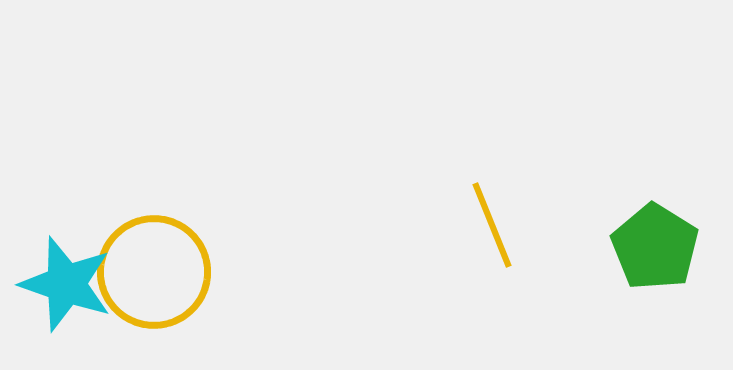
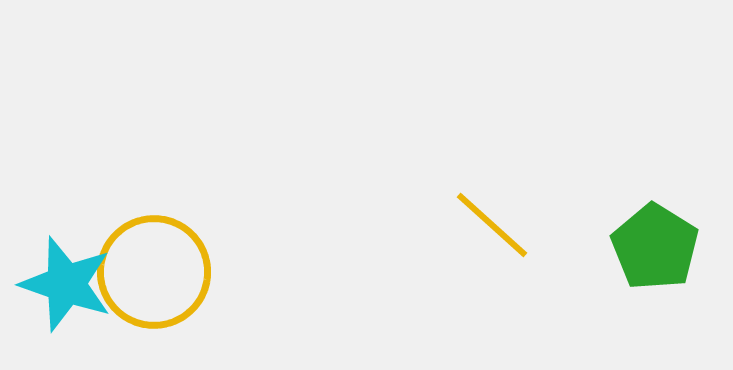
yellow line: rotated 26 degrees counterclockwise
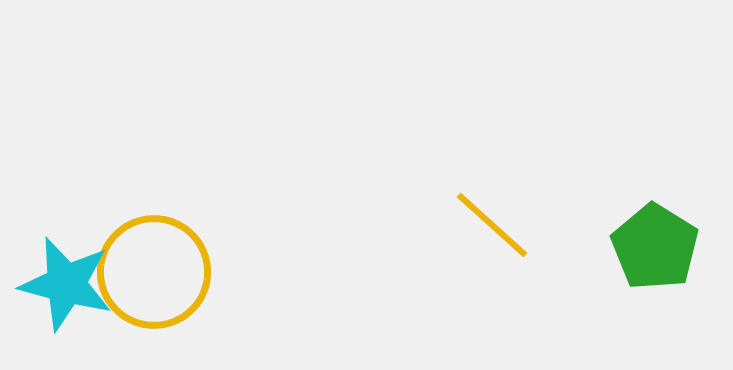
cyan star: rotated 4 degrees counterclockwise
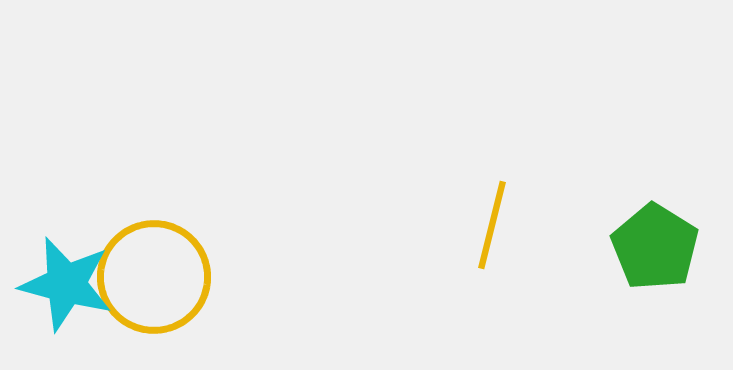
yellow line: rotated 62 degrees clockwise
yellow circle: moved 5 px down
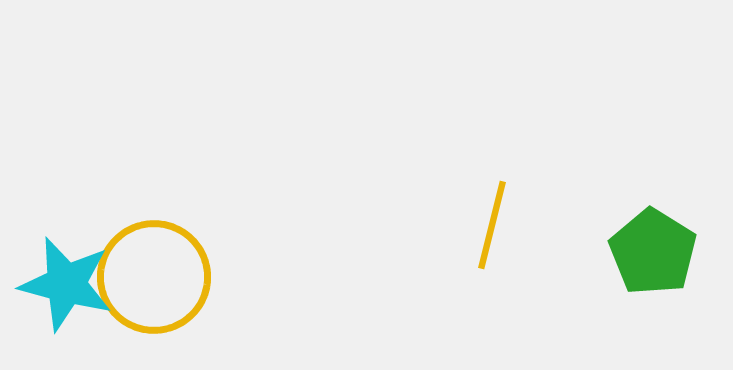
green pentagon: moved 2 px left, 5 px down
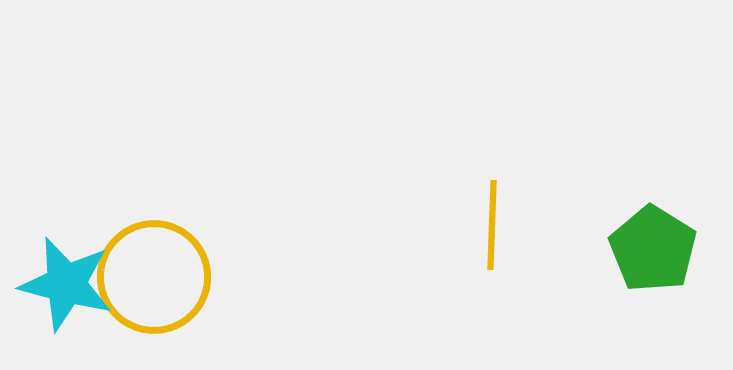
yellow line: rotated 12 degrees counterclockwise
green pentagon: moved 3 px up
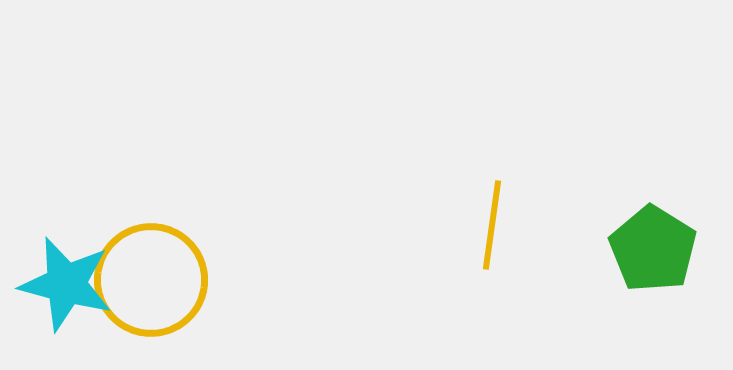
yellow line: rotated 6 degrees clockwise
yellow circle: moved 3 px left, 3 px down
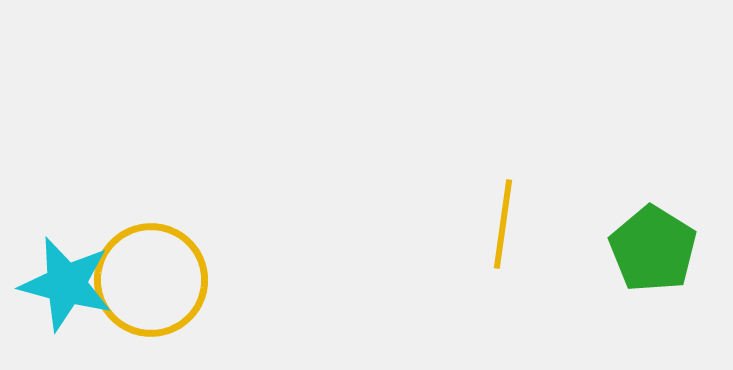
yellow line: moved 11 px right, 1 px up
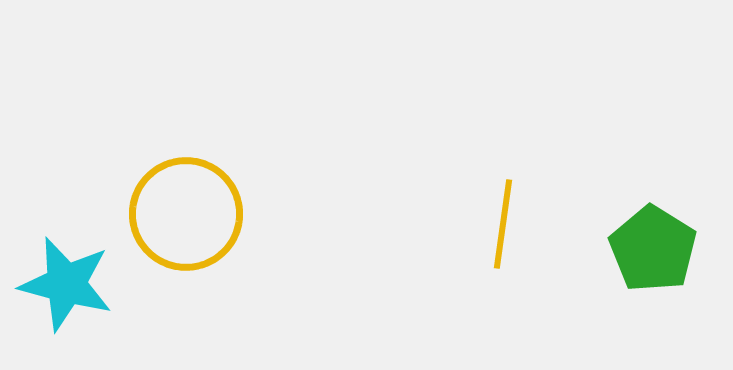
yellow circle: moved 35 px right, 66 px up
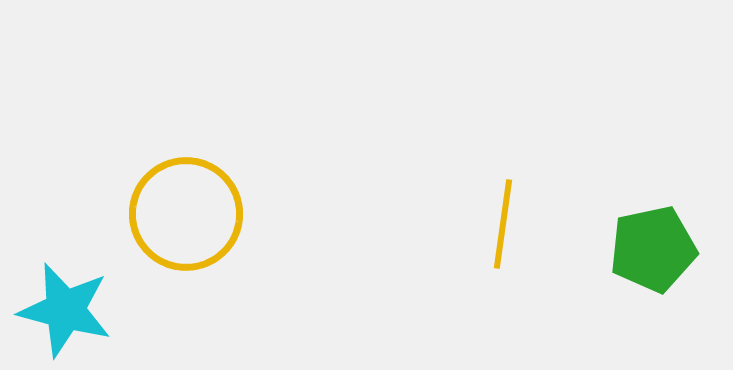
green pentagon: rotated 28 degrees clockwise
cyan star: moved 1 px left, 26 px down
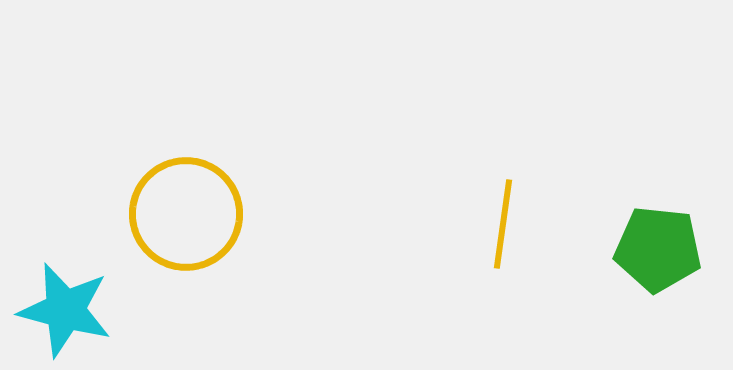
green pentagon: moved 5 px right; rotated 18 degrees clockwise
